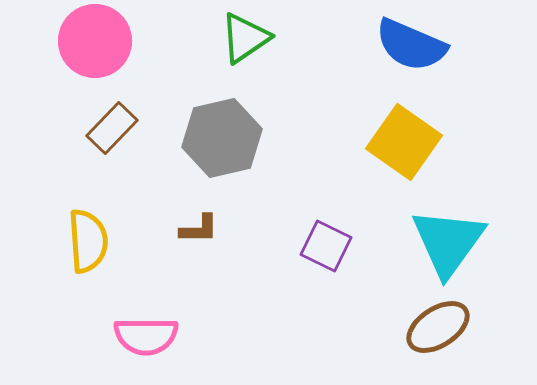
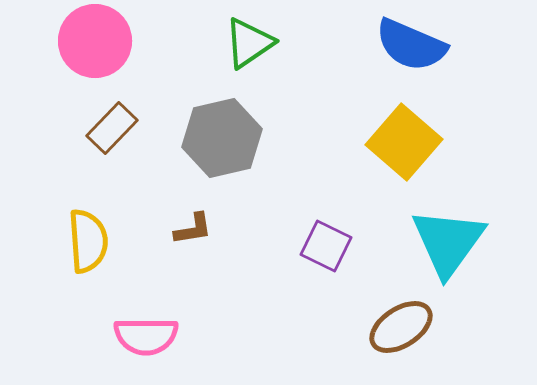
green triangle: moved 4 px right, 5 px down
yellow square: rotated 6 degrees clockwise
brown L-shape: moved 6 px left; rotated 9 degrees counterclockwise
brown ellipse: moved 37 px left
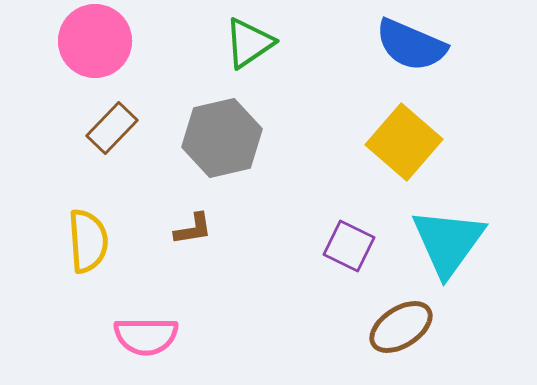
purple square: moved 23 px right
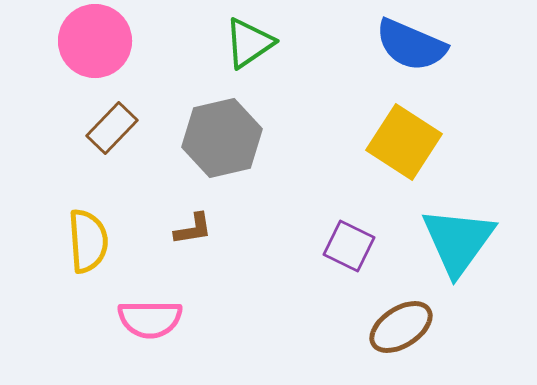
yellow square: rotated 8 degrees counterclockwise
cyan triangle: moved 10 px right, 1 px up
pink semicircle: moved 4 px right, 17 px up
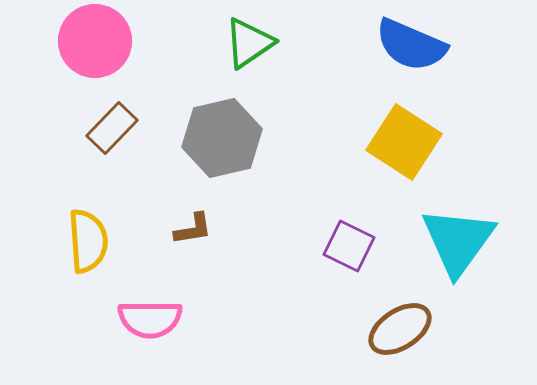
brown ellipse: moved 1 px left, 2 px down
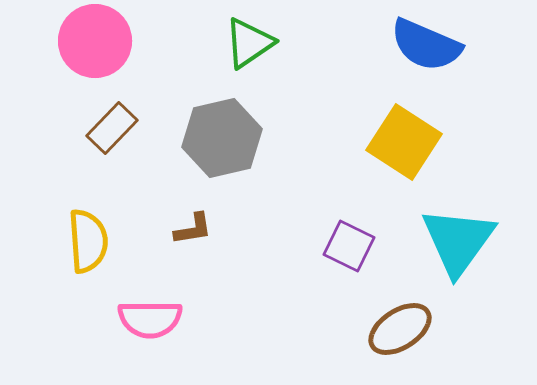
blue semicircle: moved 15 px right
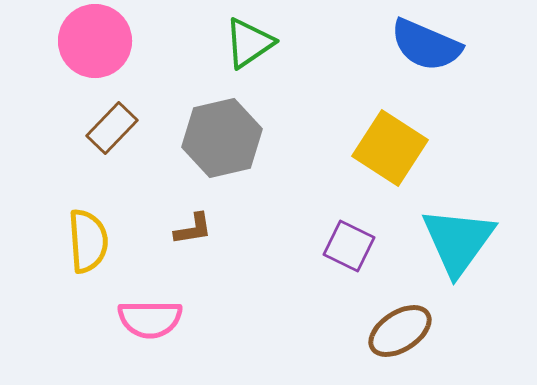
yellow square: moved 14 px left, 6 px down
brown ellipse: moved 2 px down
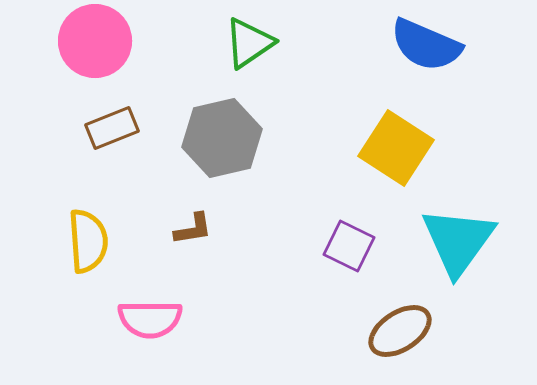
brown rectangle: rotated 24 degrees clockwise
yellow square: moved 6 px right
